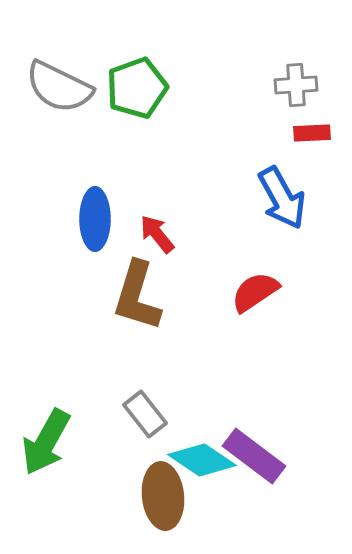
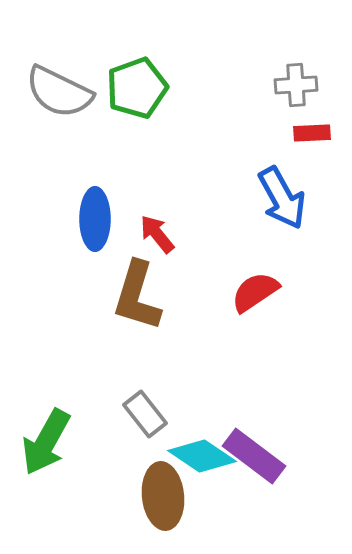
gray semicircle: moved 5 px down
cyan diamond: moved 4 px up
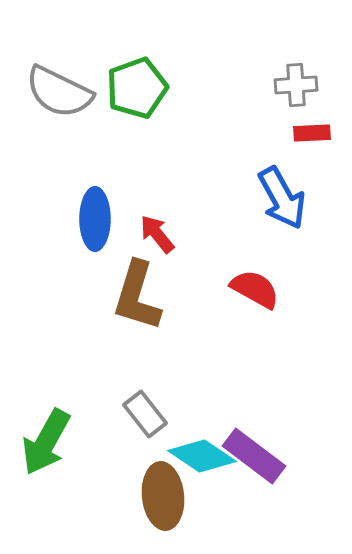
red semicircle: moved 3 px up; rotated 63 degrees clockwise
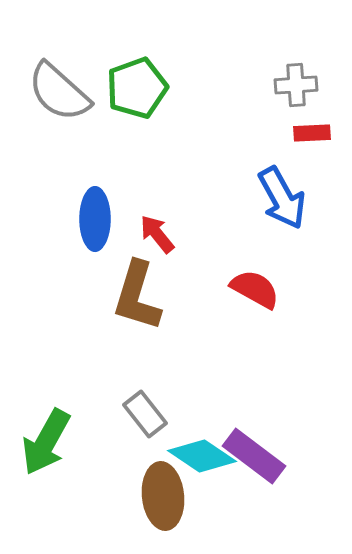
gray semicircle: rotated 16 degrees clockwise
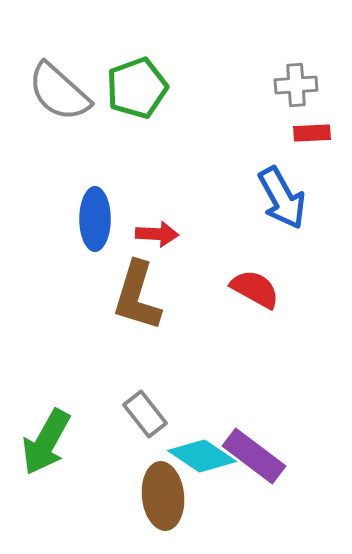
red arrow: rotated 132 degrees clockwise
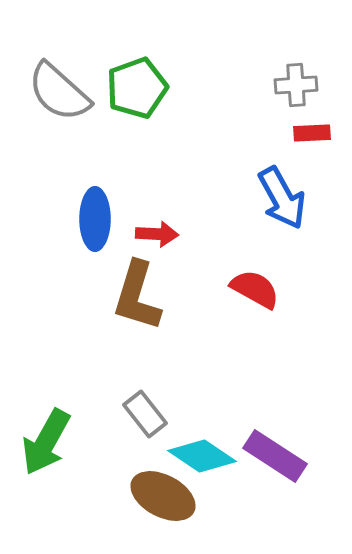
purple rectangle: moved 21 px right; rotated 4 degrees counterclockwise
brown ellipse: rotated 56 degrees counterclockwise
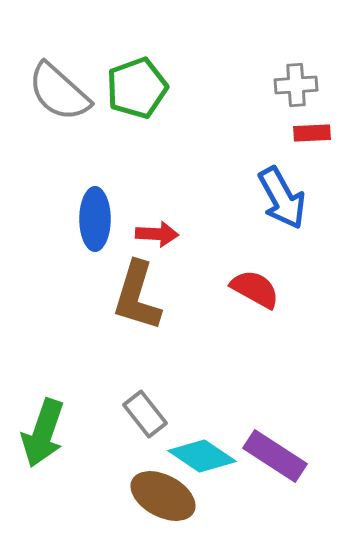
green arrow: moved 3 px left, 9 px up; rotated 10 degrees counterclockwise
